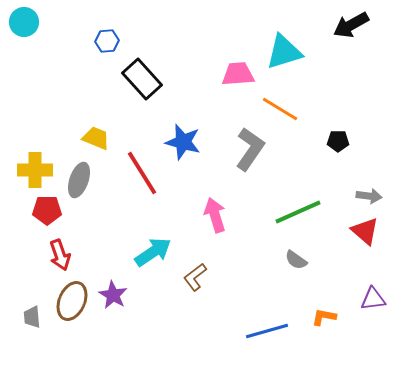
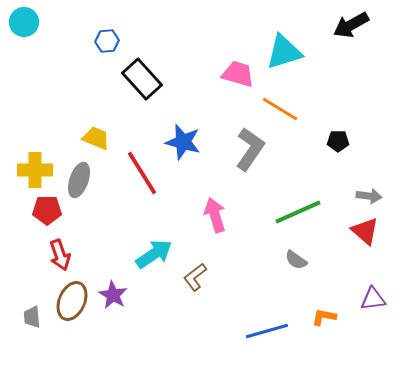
pink trapezoid: rotated 20 degrees clockwise
cyan arrow: moved 1 px right, 2 px down
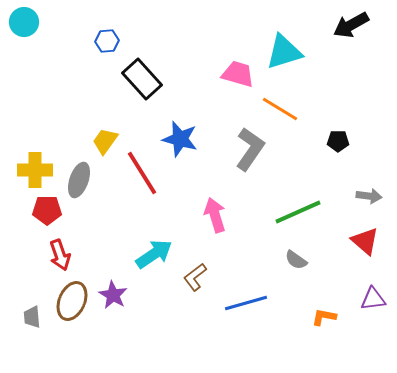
yellow trapezoid: moved 9 px right, 3 px down; rotated 76 degrees counterclockwise
blue star: moved 3 px left, 3 px up
red triangle: moved 10 px down
blue line: moved 21 px left, 28 px up
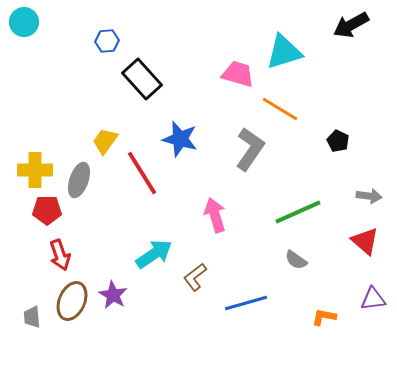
black pentagon: rotated 25 degrees clockwise
